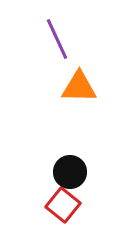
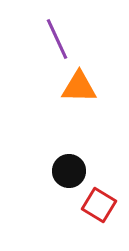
black circle: moved 1 px left, 1 px up
red square: moved 36 px right; rotated 8 degrees counterclockwise
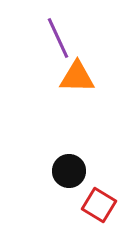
purple line: moved 1 px right, 1 px up
orange triangle: moved 2 px left, 10 px up
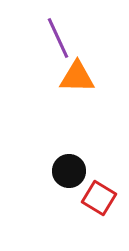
red square: moved 7 px up
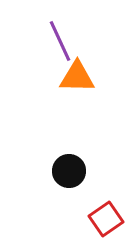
purple line: moved 2 px right, 3 px down
red square: moved 7 px right, 21 px down; rotated 24 degrees clockwise
